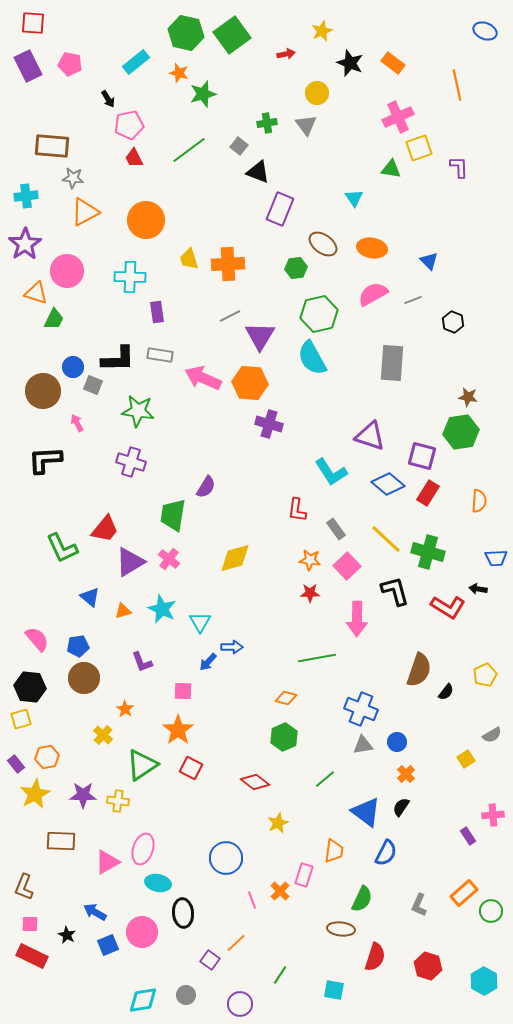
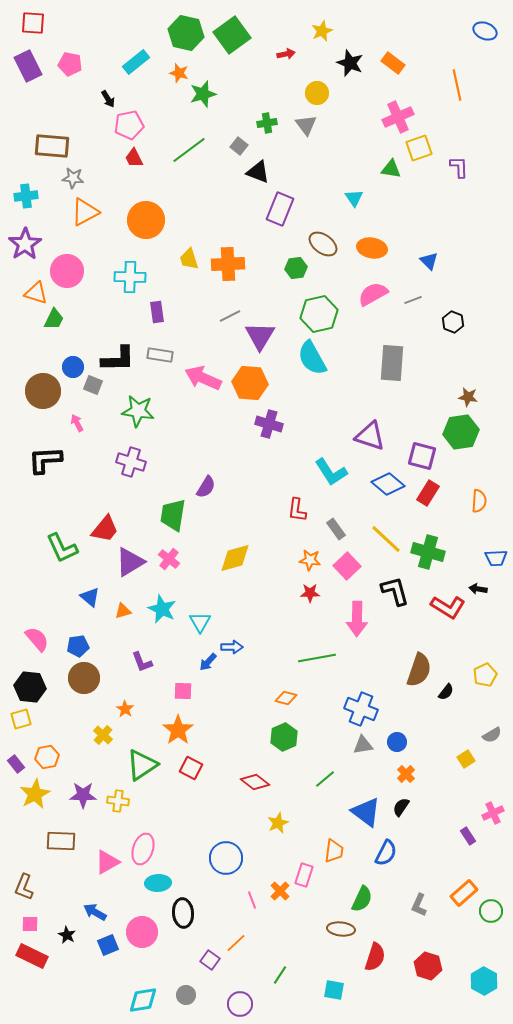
pink cross at (493, 815): moved 2 px up; rotated 20 degrees counterclockwise
cyan ellipse at (158, 883): rotated 15 degrees counterclockwise
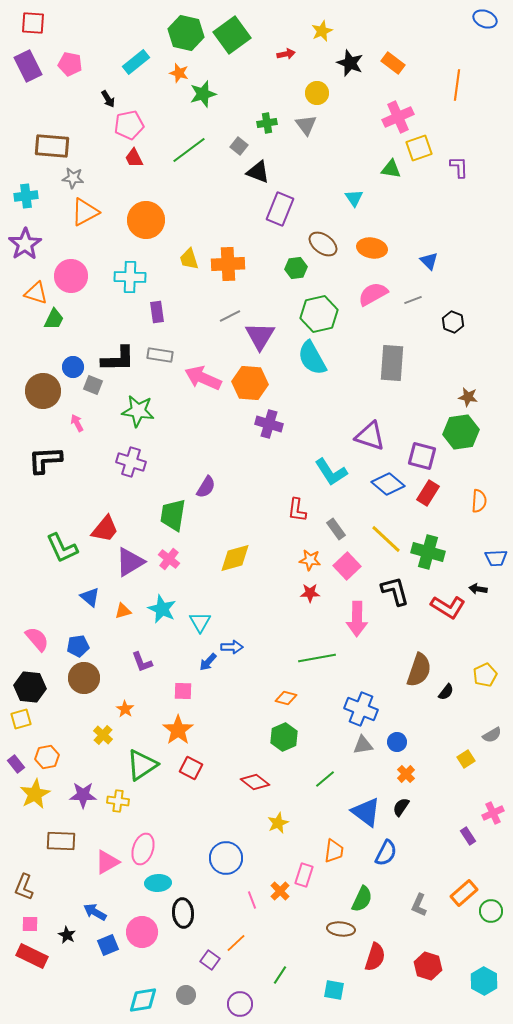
blue ellipse at (485, 31): moved 12 px up
orange line at (457, 85): rotated 20 degrees clockwise
pink circle at (67, 271): moved 4 px right, 5 px down
